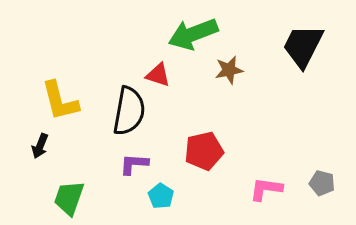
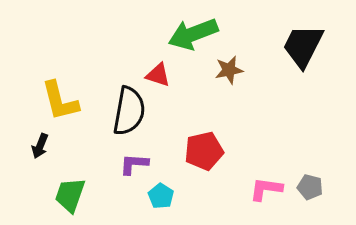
gray pentagon: moved 12 px left, 4 px down
green trapezoid: moved 1 px right, 3 px up
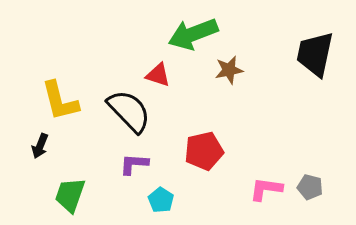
black trapezoid: moved 12 px right, 8 px down; rotated 15 degrees counterclockwise
black semicircle: rotated 54 degrees counterclockwise
cyan pentagon: moved 4 px down
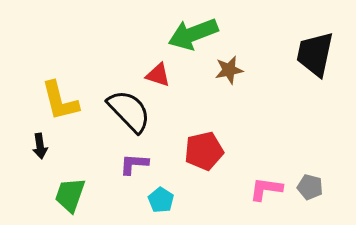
black arrow: rotated 30 degrees counterclockwise
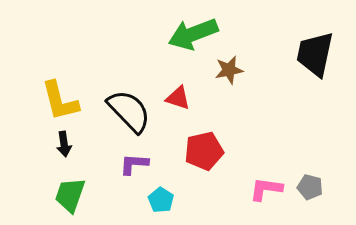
red triangle: moved 20 px right, 23 px down
black arrow: moved 24 px right, 2 px up
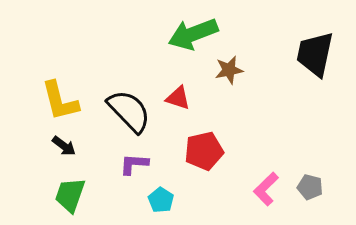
black arrow: moved 2 px down; rotated 45 degrees counterclockwise
pink L-shape: rotated 52 degrees counterclockwise
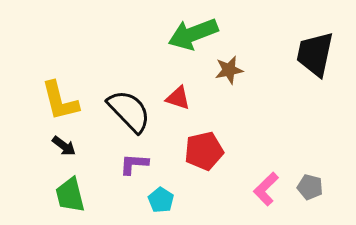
green trapezoid: rotated 33 degrees counterclockwise
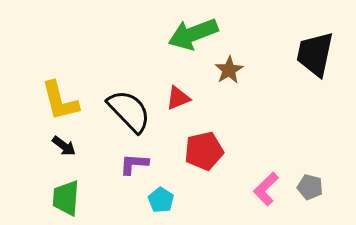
brown star: rotated 20 degrees counterclockwise
red triangle: rotated 40 degrees counterclockwise
green trapezoid: moved 4 px left, 3 px down; rotated 18 degrees clockwise
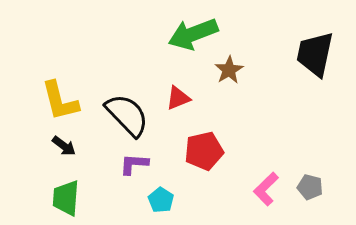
black semicircle: moved 2 px left, 4 px down
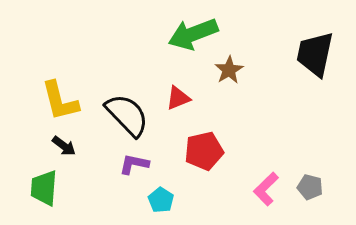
purple L-shape: rotated 8 degrees clockwise
green trapezoid: moved 22 px left, 10 px up
